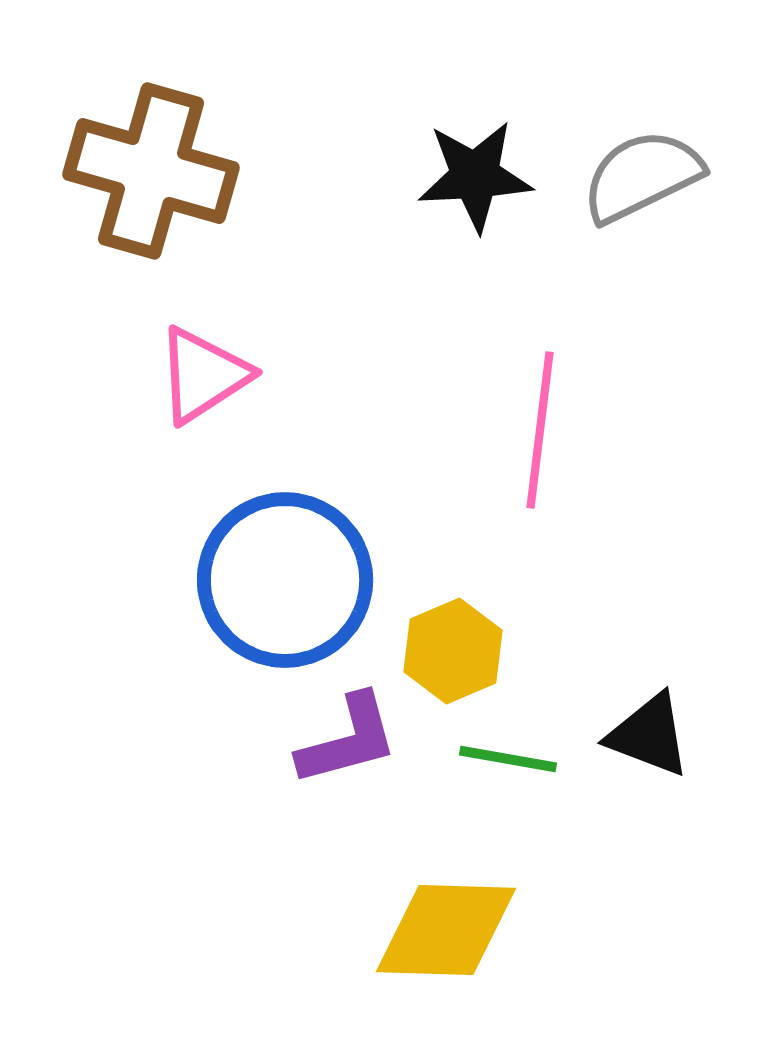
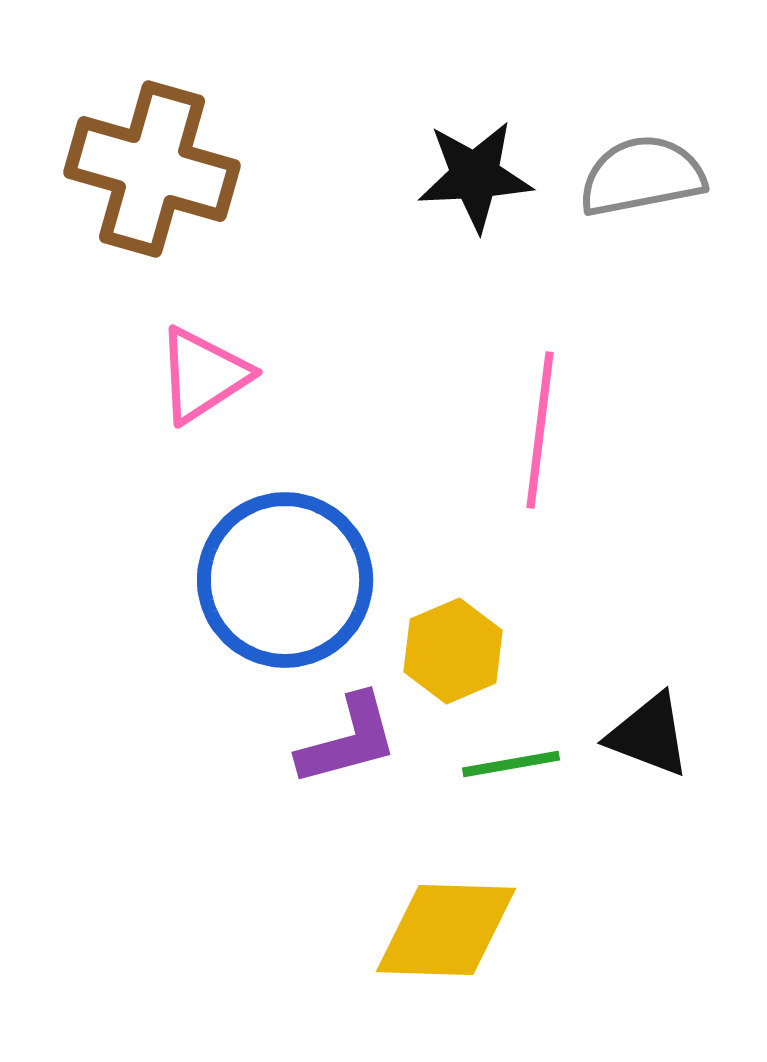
brown cross: moved 1 px right, 2 px up
gray semicircle: rotated 15 degrees clockwise
green line: moved 3 px right, 5 px down; rotated 20 degrees counterclockwise
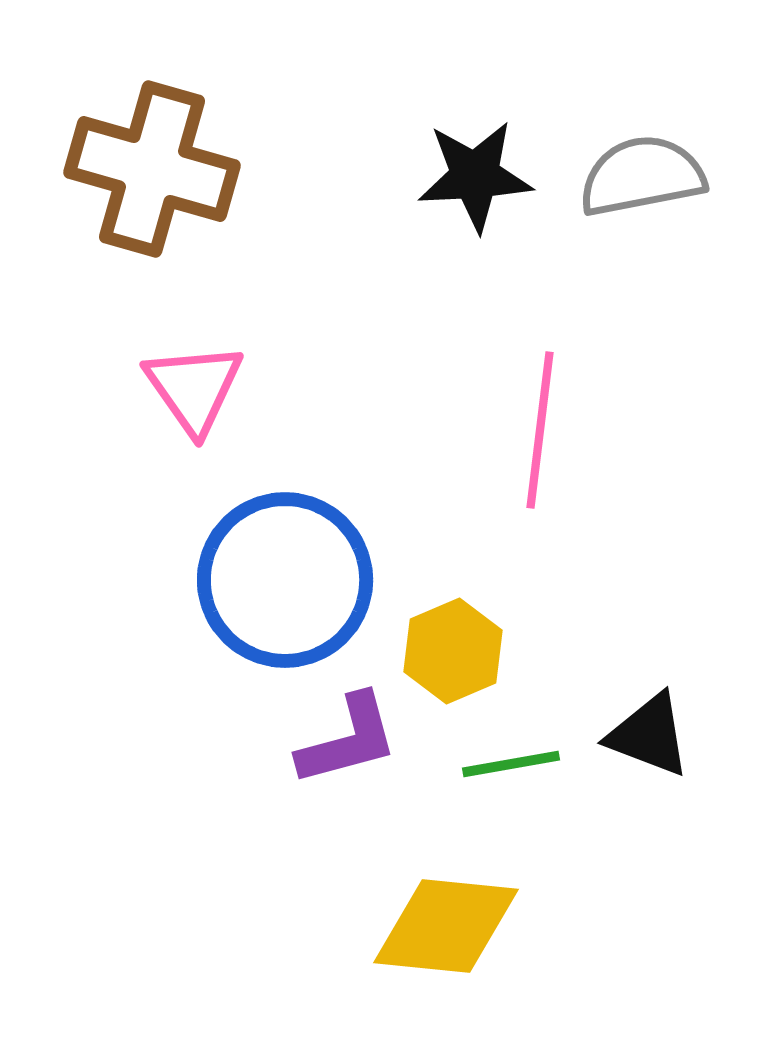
pink triangle: moved 9 px left, 13 px down; rotated 32 degrees counterclockwise
yellow diamond: moved 4 px up; rotated 4 degrees clockwise
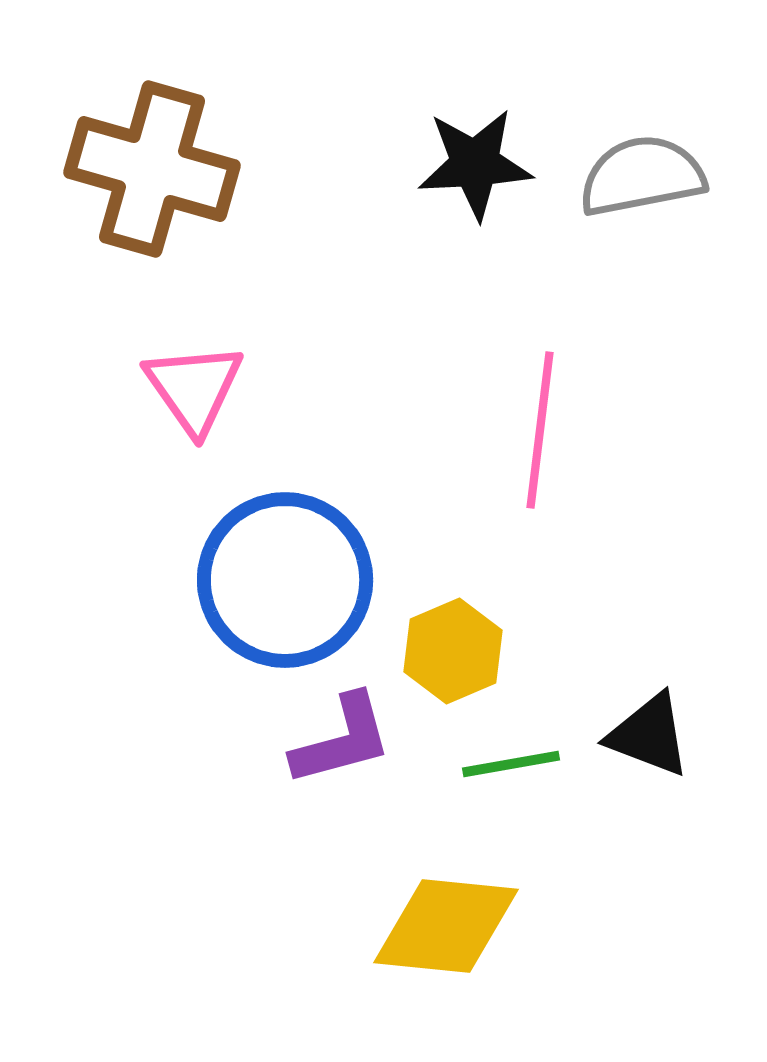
black star: moved 12 px up
purple L-shape: moved 6 px left
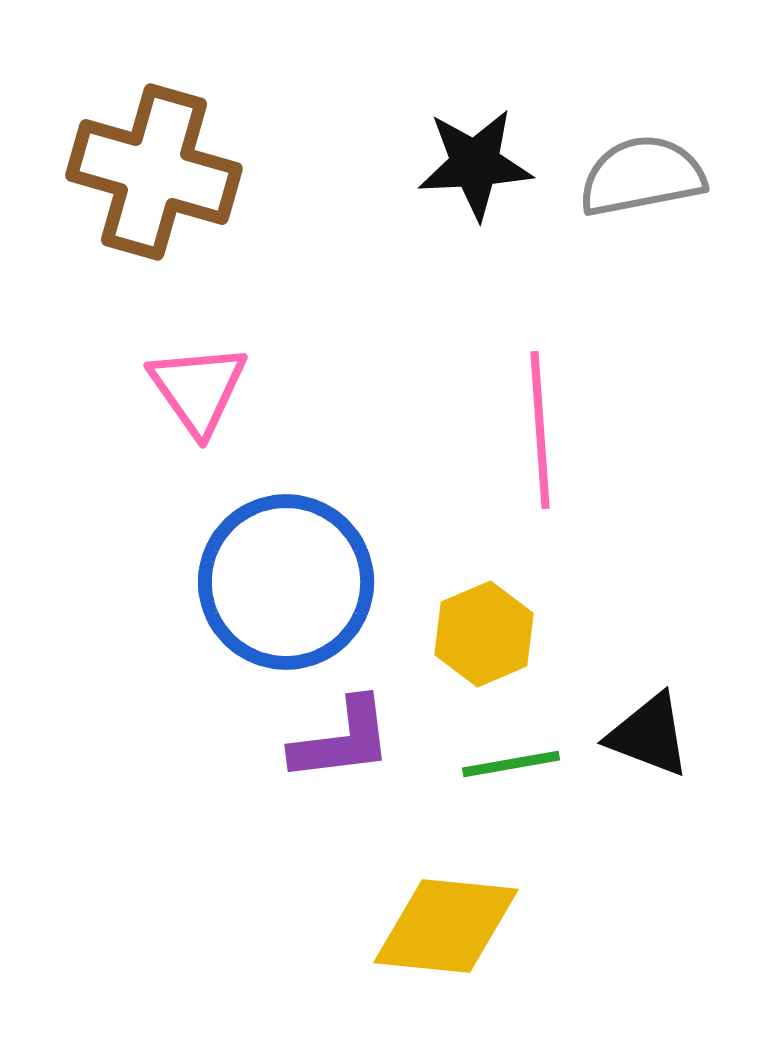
brown cross: moved 2 px right, 3 px down
pink triangle: moved 4 px right, 1 px down
pink line: rotated 11 degrees counterclockwise
blue circle: moved 1 px right, 2 px down
yellow hexagon: moved 31 px right, 17 px up
purple L-shape: rotated 8 degrees clockwise
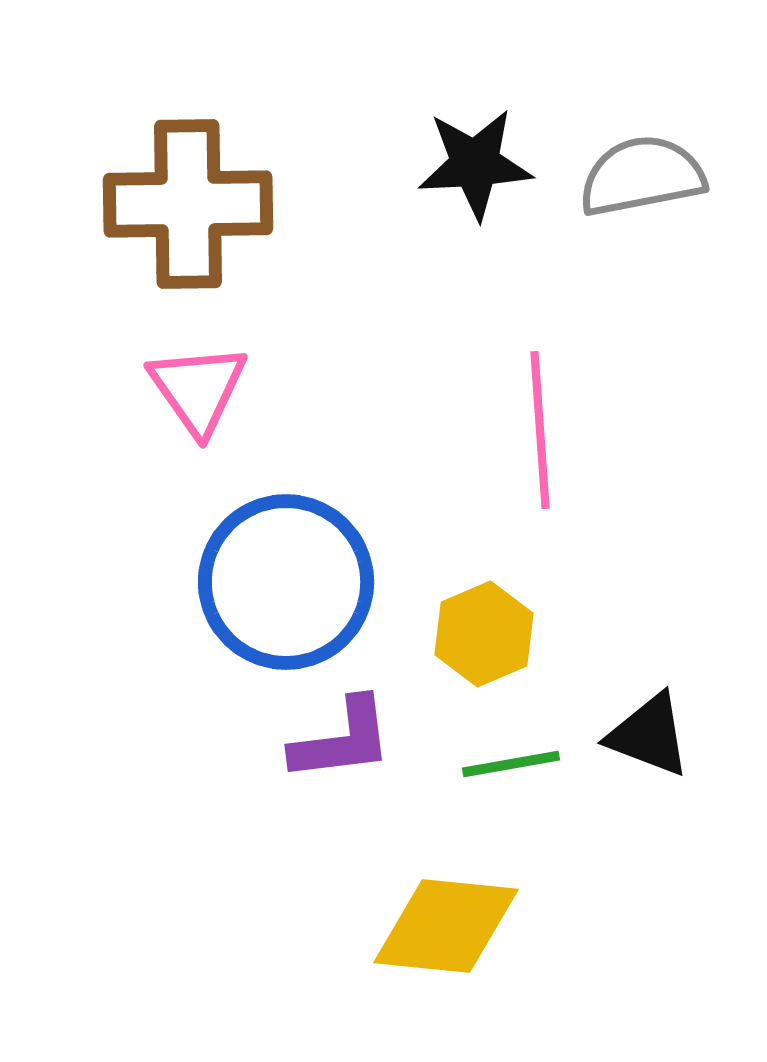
brown cross: moved 34 px right, 32 px down; rotated 17 degrees counterclockwise
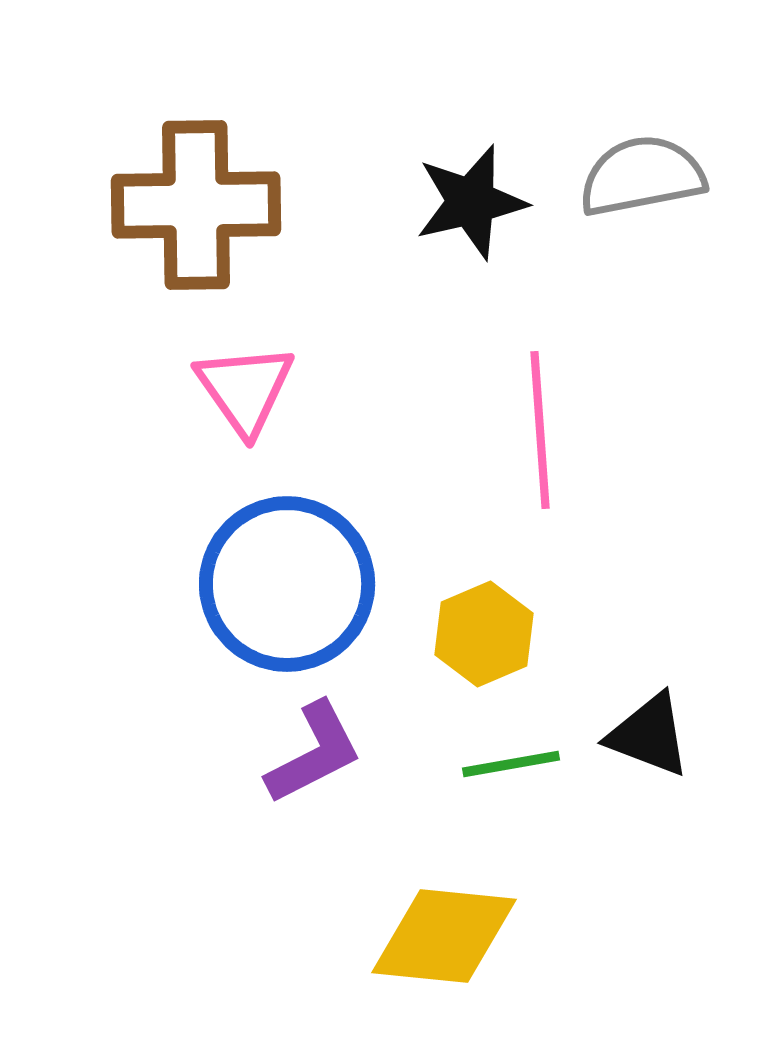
black star: moved 4 px left, 38 px down; rotated 10 degrees counterclockwise
brown cross: moved 8 px right, 1 px down
pink triangle: moved 47 px right
blue circle: moved 1 px right, 2 px down
purple L-shape: moved 28 px left, 13 px down; rotated 20 degrees counterclockwise
yellow diamond: moved 2 px left, 10 px down
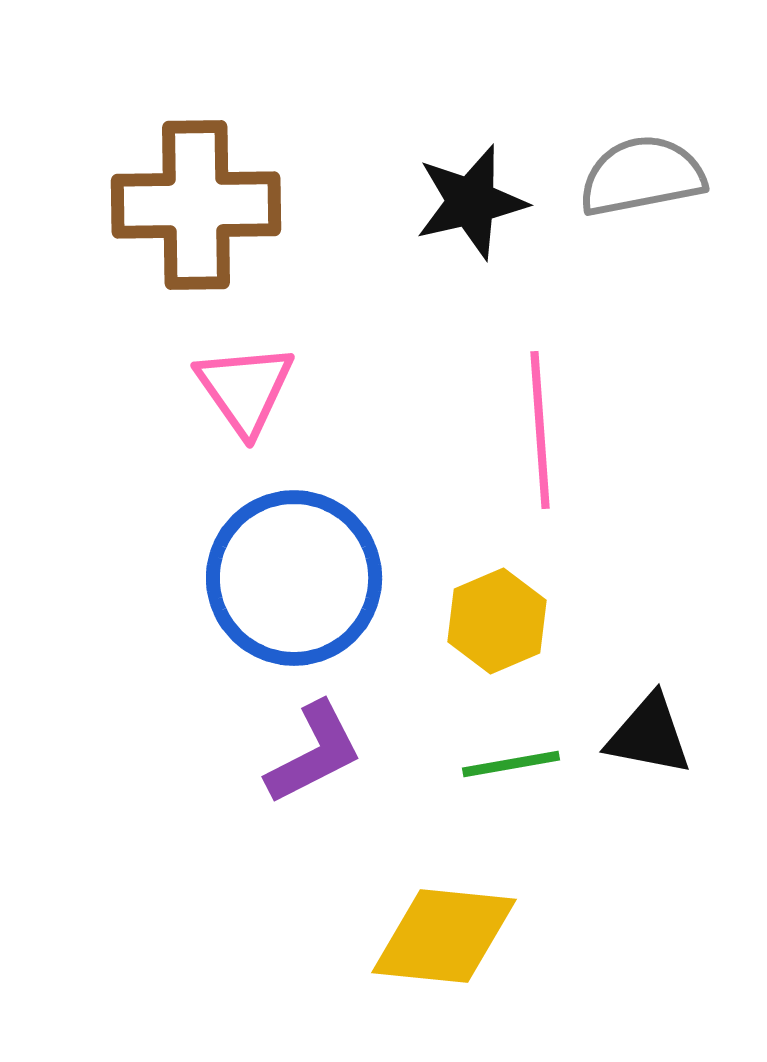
blue circle: moved 7 px right, 6 px up
yellow hexagon: moved 13 px right, 13 px up
black triangle: rotated 10 degrees counterclockwise
